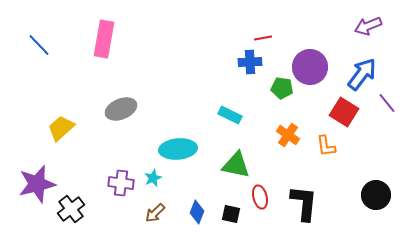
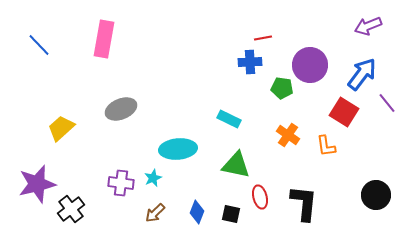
purple circle: moved 2 px up
cyan rectangle: moved 1 px left, 4 px down
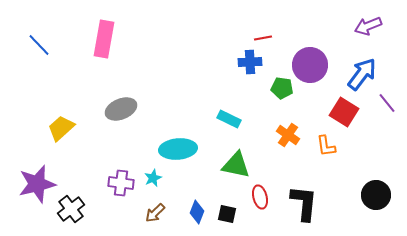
black square: moved 4 px left
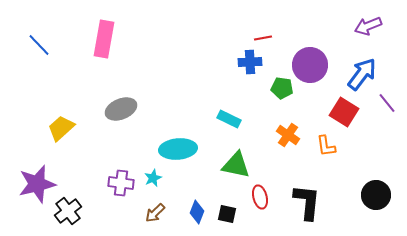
black L-shape: moved 3 px right, 1 px up
black cross: moved 3 px left, 2 px down
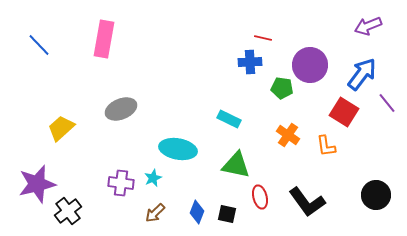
red line: rotated 24 degrees clockwise
cyan ellipse: rotated 15 degrees clockwise
black L-shape: rotated 138 degrees clockwise
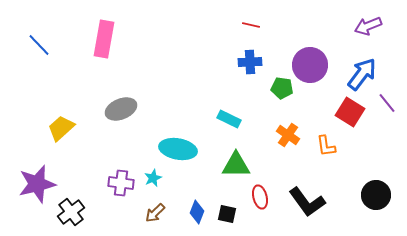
red line: moved 12 px left, 13 px up
red square: moved 6 px right
green triangle: rotated 12 degrees counterclockwise
black cross: moved 3 px right, 1 px down
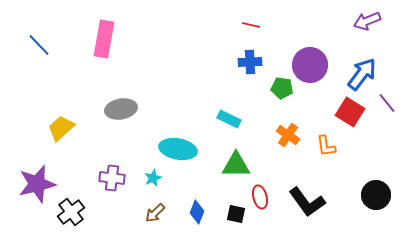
purple arrow: moved 1 px left, 5 px up
gray ellipse: rotated 12 degrees clockwise
purple cross: moved 9 px left, 5 px up
black square: moved 9 px right
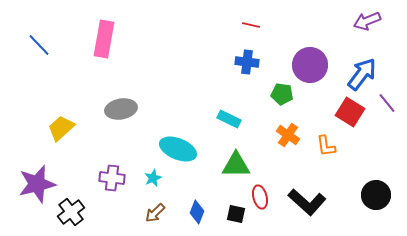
blue cross: moved 3 px left; rotated 10 degrees clockwise
green pentagon: moved 6 px down
cyan ellipse: rotated 12 degrees clockwise
black L-shape: rotated 12 degrees counterclockwise
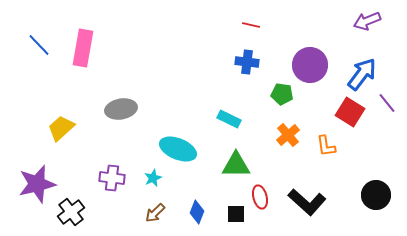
pink rectangle: moved 21 px left, 9 px down
orange cross: rotated 15 degrees clockwise
black square: rotated 12 degrees counterclockwise
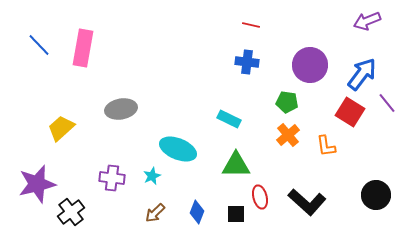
green pentagon: moved 5 px right, 8 px down
cyan star: moved 1 px left, 2 px up
